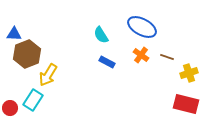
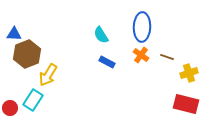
blue ellipse: rotated 64 degrees clockwise
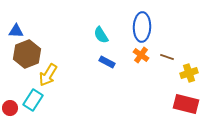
blue triangle: moved 2 px right, 3 px up
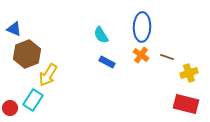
blue triangle: moved 2 px left, 2 px up; rotated 21 degrees clockwise
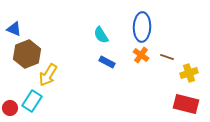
cyan rectangle: moved 1 px left, 1 px down
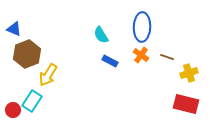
blue rectangle: moved 3 px right, 1 px up
red circle: moved 3 px right, 2 px down
